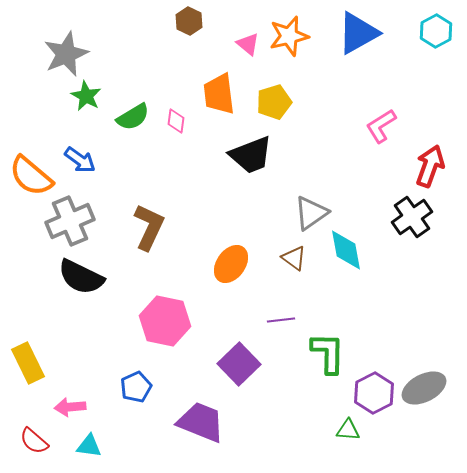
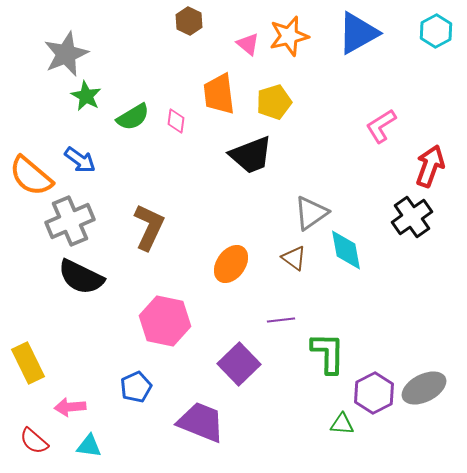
green triangle: moved 6 px left, 6 px up
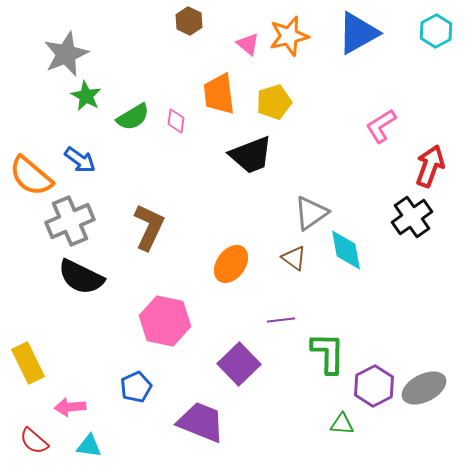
purple hexagon: moved 7 px up
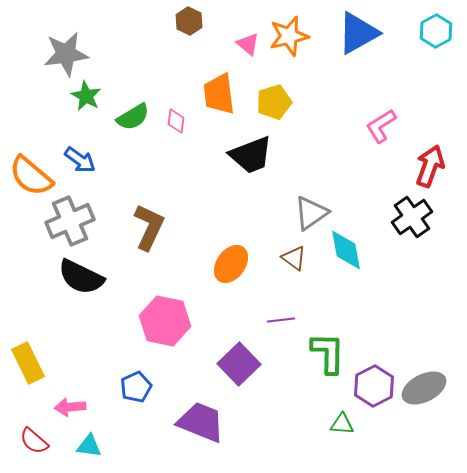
gray star: rotated 15 degrees clockwise
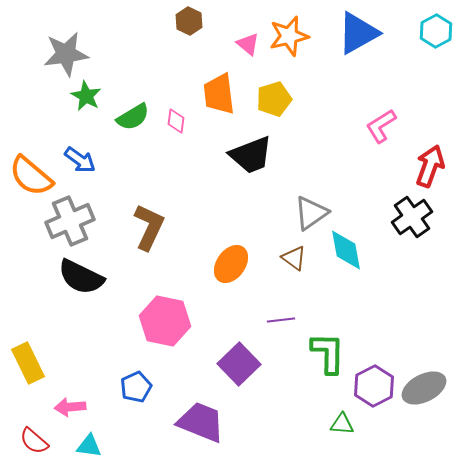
yellow pentagon: moved 3 px up
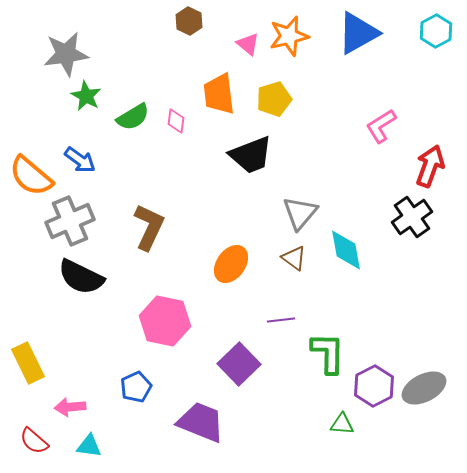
gray triangle: moved 11 px left; rotated 15 degrees counterclockwise
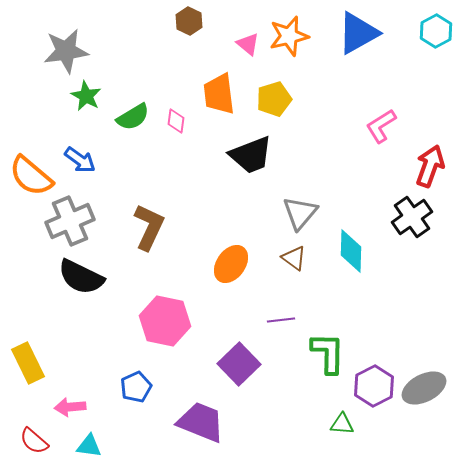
gray star: moved 3 px up
cyan diamond: moved 5 px right, 1 px down; rotated 12 degrees clockwise
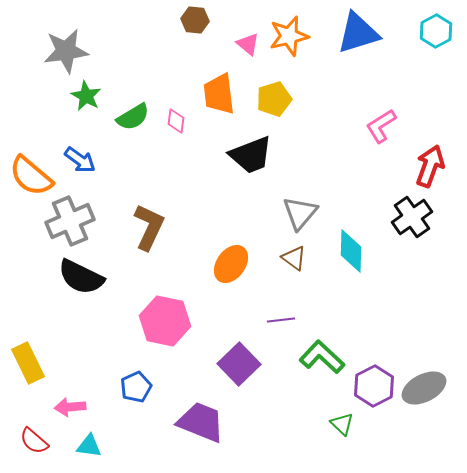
brown hexagon: moved 6 px right, 1 px up; rotated 20 degrees counterclockwise
blue triangle: rotated 12 degrees clockwise
green L-shape: moved 6 px left, 4 px down; rotated 48 degrees counterclockwise
green triangle: rotated 40 degrees clockwise
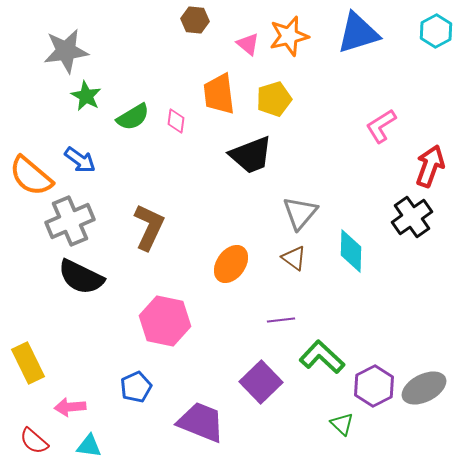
purple square: moved 22 px right, 18 px down
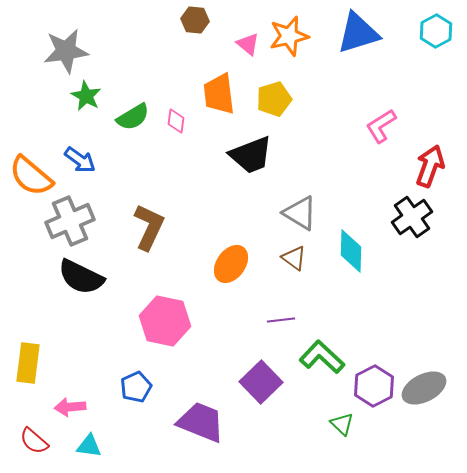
gray triangle: rotated 39 degrees counterclockwise
yellow rectangle: rotated 33 degrees clockwise
